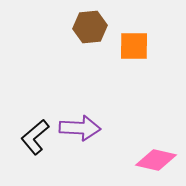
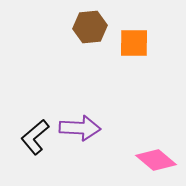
orange square: moved 3 px up
pink diamond: rotated 27 degrees clockwise
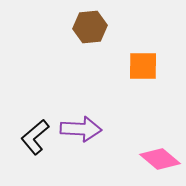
orange square: moved 9 px right, 23 px down
purple arrow: moved 1 px right, 1 px down
pink diamond: moved 4 px right, 1 px up
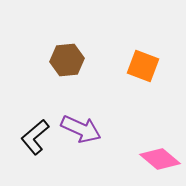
brown hexagon: moved 23 px left, 33 px down
orange square: rotated 20 degrees clockwise
purple arrow: rotated 21 degrees clockwise
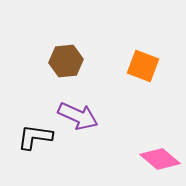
brown hexagon: moved 1 px left, 1 px down
purple arrow: moved 3 px left, 13 px up
black L-shape: rotated 48 degrees clockwise
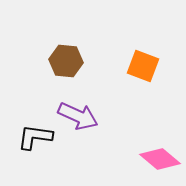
brown hexagon: rotated 12 degrees clockwise
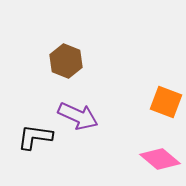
brown hexagon: rotated 16 degrees clockwise
orange square: moved 23 px right, 36 px down
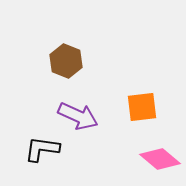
orange square: moved 24 px left, 5 px down; rotated 28 degrees counterclockwise
black L-shape: moved 7 px right, 12 px down
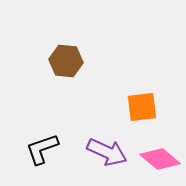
brown hexagon: rotated 16 degrees counterclockwise
purple arrow: moved 29 px right, 36 px down
black L-shape: rotated 27 degrees counterclockwise
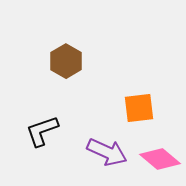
brown hexagon: rotated 24 degrees clockwise
orange square: moved 3 px left, 1 px down
black L-shape: moved 18 px up
